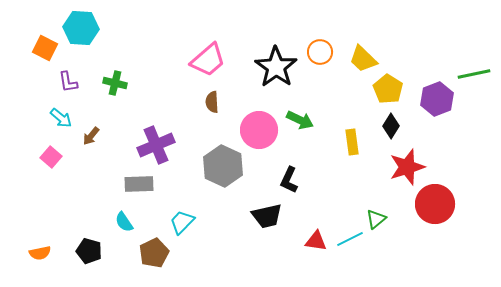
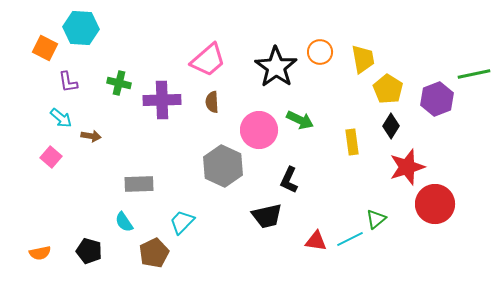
yellow trapezoid: rotated 144 degrees counterclockwise
green cross: moved 4 px right
brown arrow: rotated 120 degrees counterclockwise
purple cross: moved 6 px right, 45 px up; rotated 21 degrees clockwise
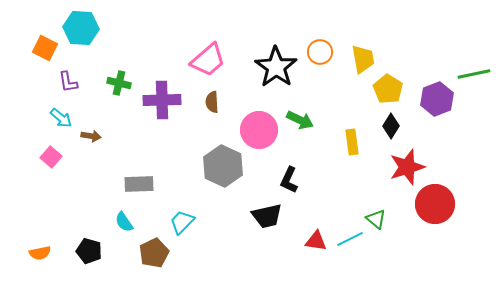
green triangle: rotated 40 degrees counterclockwise
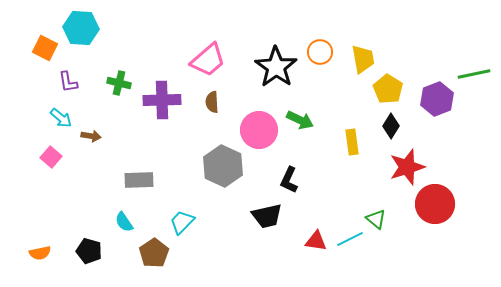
gray rectangle: moved 4 px up
brown pentagon: rotated 8 degrees counterclockwise
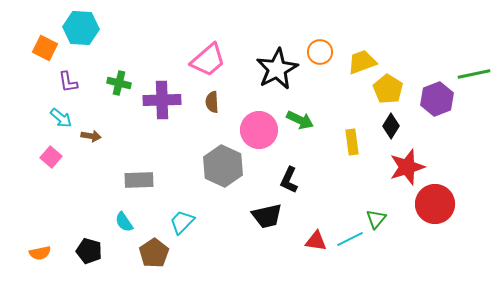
yellow trapezoid: moved 1 px left, 3 px down; rotated 100 degrees counterclockwise
black star: moved 1 px right, 2 px down; rotated 9 degrees clockwise
green triangle: rotated 30 degrees clockwise
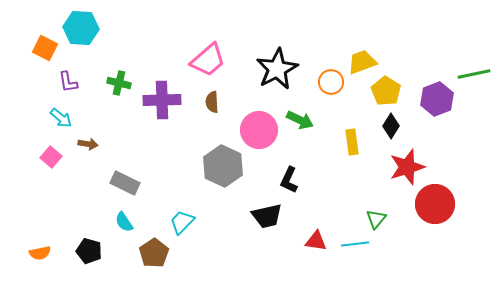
orange circle: moved 11 px right, 30 px down
yellow pentagon: moved 2 px left, 2 px down
brown arrow: moved 3 px left, 8 px down
gray rectangle: moved 14 px left, 3 px down; rotated 28 degrees clockwise
cyan line: moved 5 px right, 5 px down; rotated 20 degrees clockwise
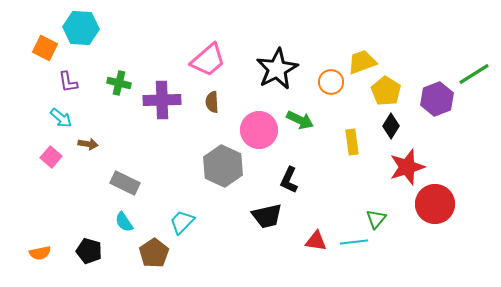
green line: rotated 20 degrees counterclockwise
cyan line: moved 1 px left, 2 px up
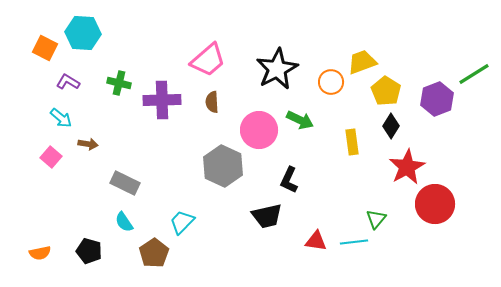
cyan hexagon: moved 2 px right, 5 px down
purple L-shape: rotated 130 degrees clockwise
red star: rotated 12 degrees counterclockwise
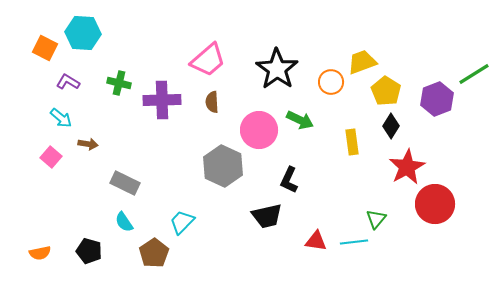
black star: rotated 9 degrees counterclockwise
